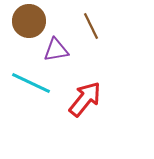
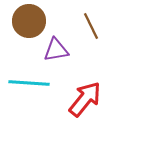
cyan line: moved 2 px left; rotated 21 degrees counterclockwise
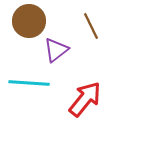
purple triangle: rotated 28 degrees counterclockwise
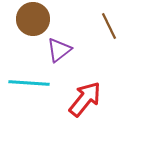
brown circle: moved 4 px right, 2 px up
brown line: moved 18 px right
purple triangle: moved 3 px right
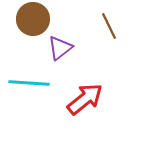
purple triangle: moved 1 px right, 2 px up
red arrow: rotated 12 degrees clockwise
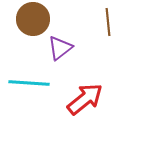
brown line: moved 1 px left, 4 px up; rotated 20 degrees clockwise
